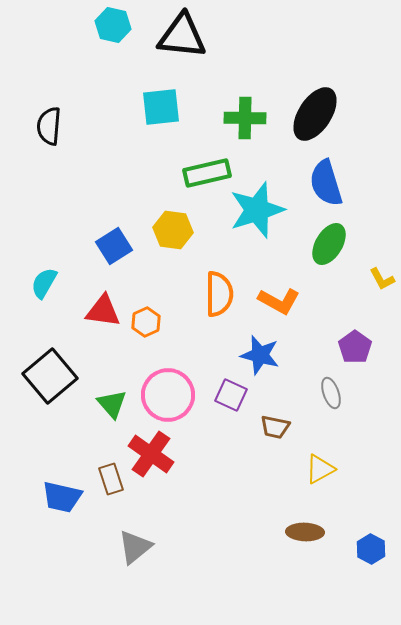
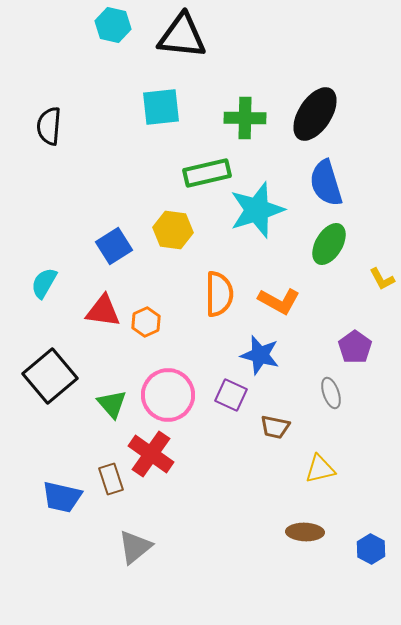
yellow triangle: rotated 16 degrees clockwise
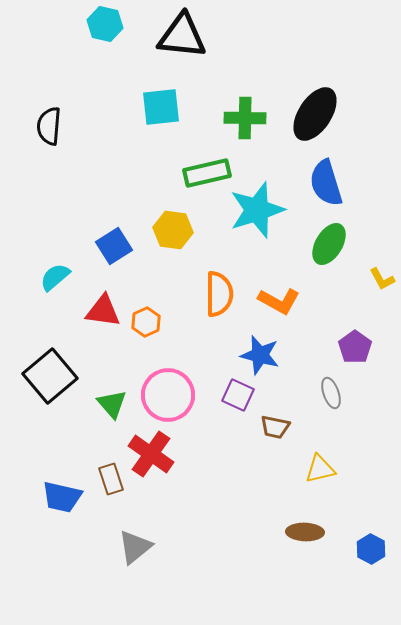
cyan hexagon: moved 8 px left, 1 px up
cyan semicircle: moved 11 px right, 6 px up; rotated 20 degrees clockwise
purple square: moved 7 px right
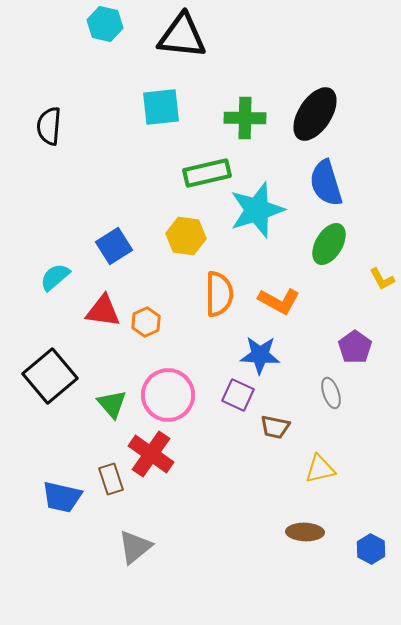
yellow hexagon: moved 13 px right, 6 px down
blue star: rotated 12 degrees counterclockwise
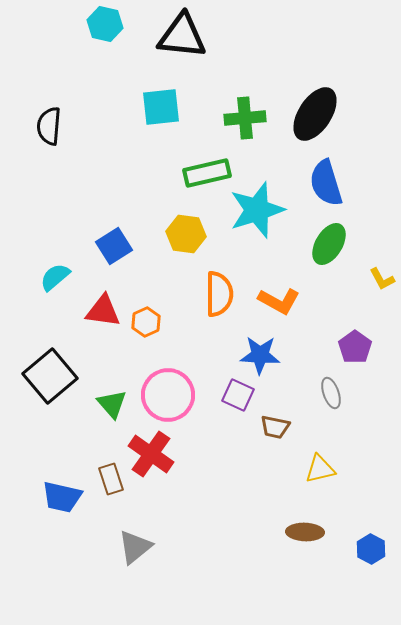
green cross: rotated 6 degrees counterclockwise
yellow hexagon: moved 2 px up
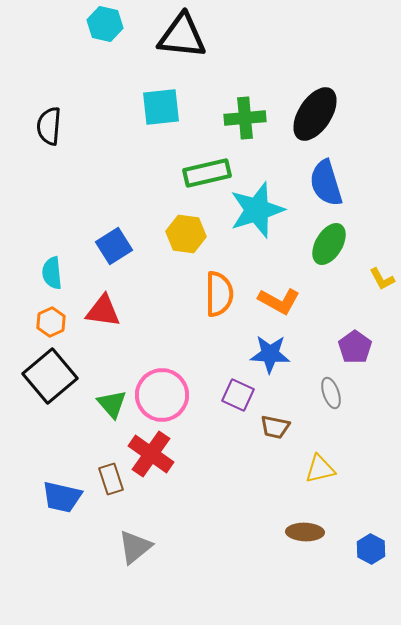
cyan semicircle: moved 3 px left, 4 px up; rotated 56 degrees counterclockwise
orange hexagon: moved 95 px left
blue star: moved 10 px right, 1 px up
pink circle: moved 6 px left
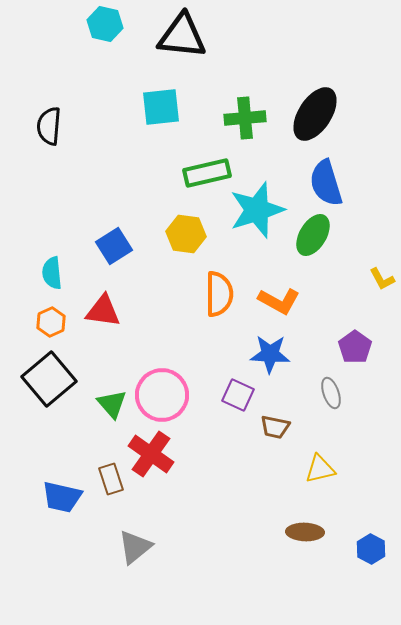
green ellipse: moved 16 px left, 9 px up
black square: moved 1 px left, 3 px down
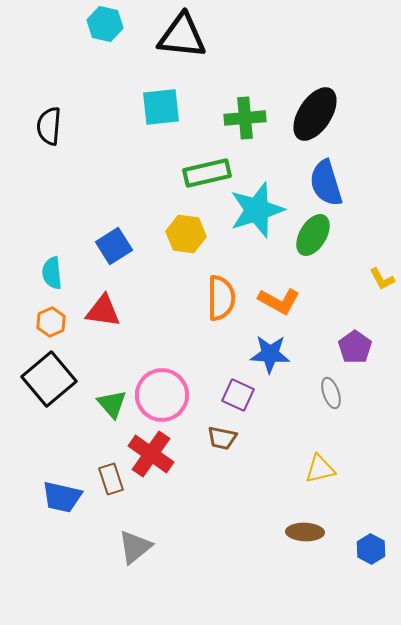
orange semicircle: moved 2 px right, 4 px down
brown trapezoid: moved 53 px left, 11 px down
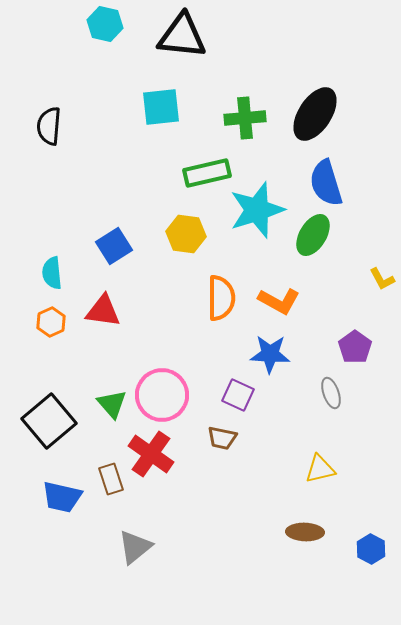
black square: moved 42 px down
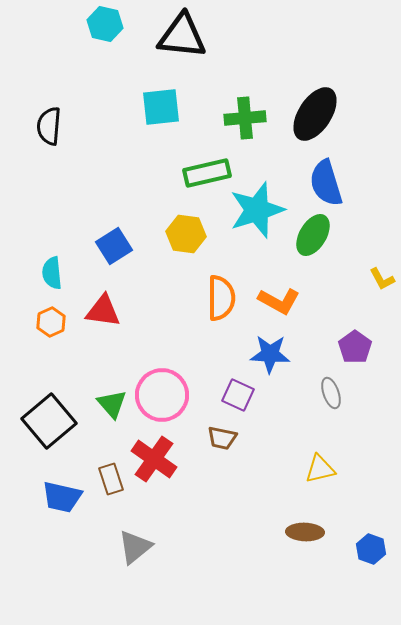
red cross: moved 3 px right, 5 px down
blue hexagon: rotated 8 degrees counterclockwise
